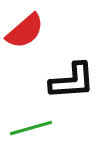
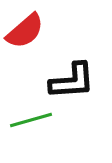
green line: moved 8 px up
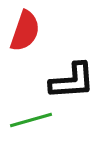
red semicircle: rotated 30 degrees counterclockwise
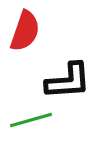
black L-shape: moved 4 px left
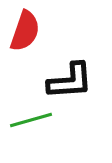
black L-shape: moved 2 px right
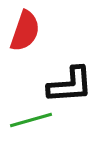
black L-shape: moved 4 px down
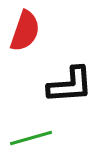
green line: moved 18 px down
